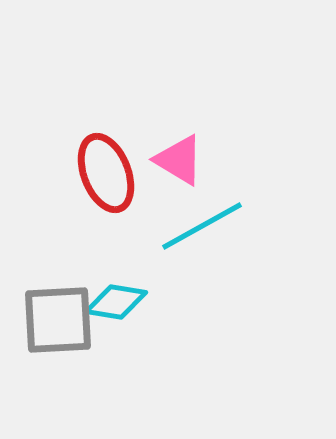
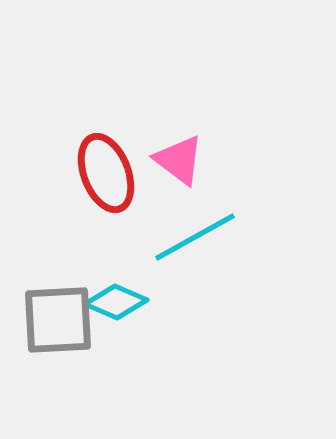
pink triangle: rotated 6 degrees clockwise
cyan line: moved 7 px left, 11 px down
cyan diamond: rotated 14 degrees clockwise
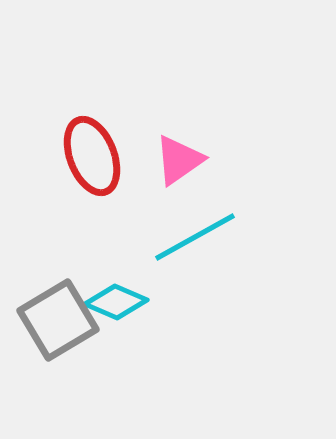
pink triangle: rotated 48 degrees clockwise
red ellipse: moved 14 px left, 17 px up
gray square: rotated 28 degrees counterclockwise
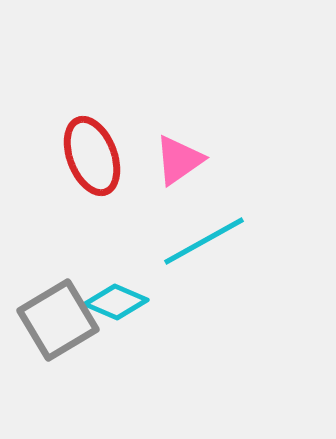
cyan line: moved 9 px right, 4 px down
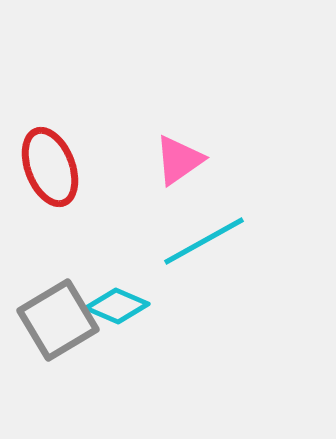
red ellipse: moved 42 px left, 11 px down
cyan diamond: moved 1 px right, 4 px down
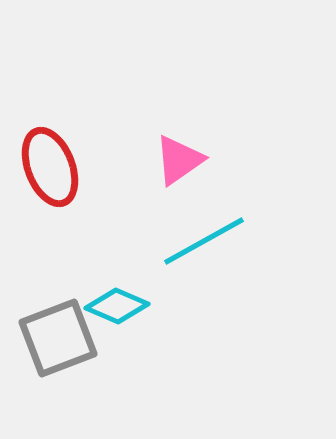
gray square: moved 18 px down; rotated 10 degrees clockwise
